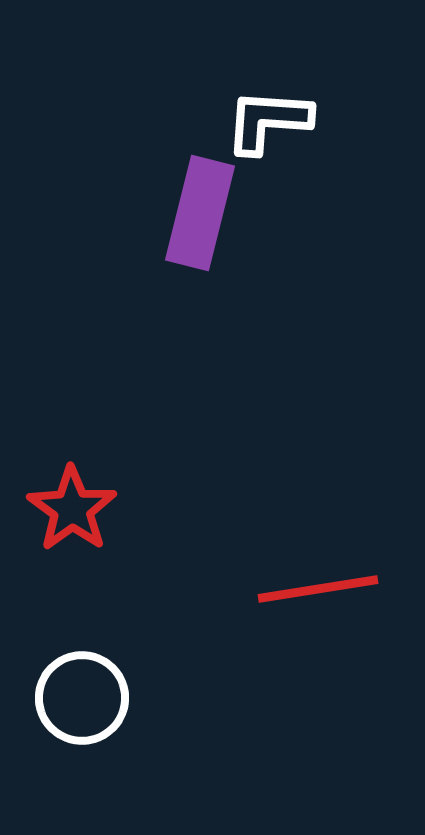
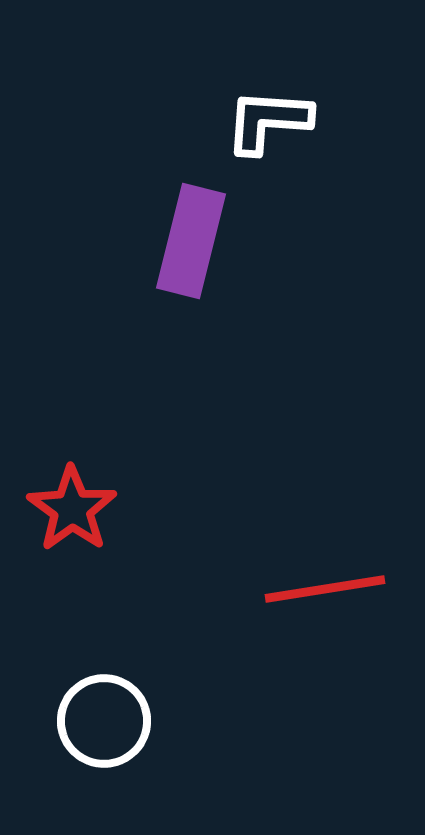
purple rectangle: moved 9 px left, 28 px down
red line: moved 7 px right
white circle: moved 22 px right, 23 px down
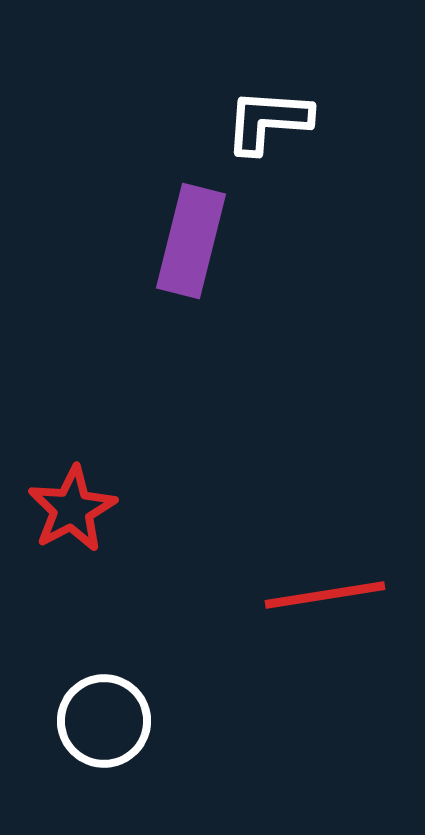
red star: rotated 8 degrees clockwise
red line: moved 6 px down
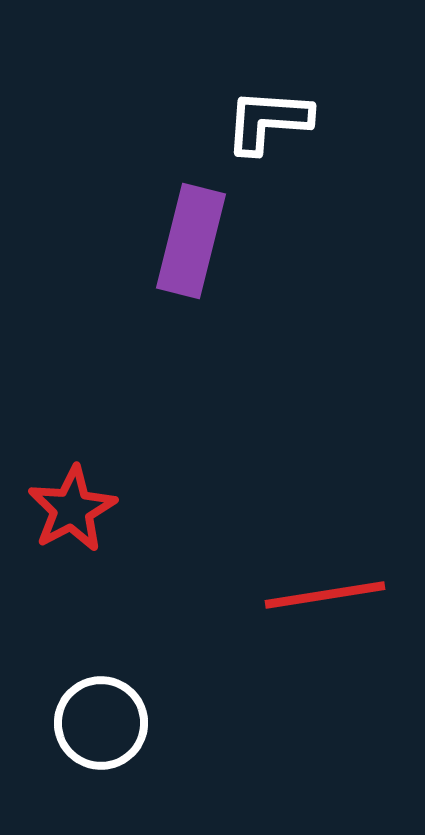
white circle: moved 3 px left, 2 px down
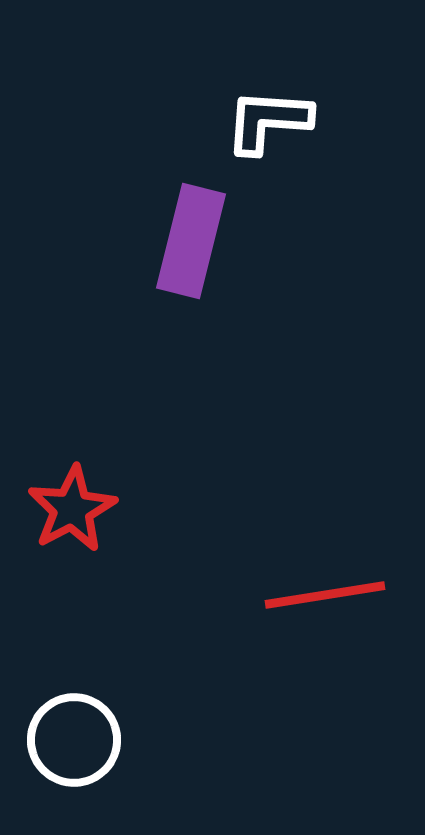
white circle: moved 27 px left, 17 px down
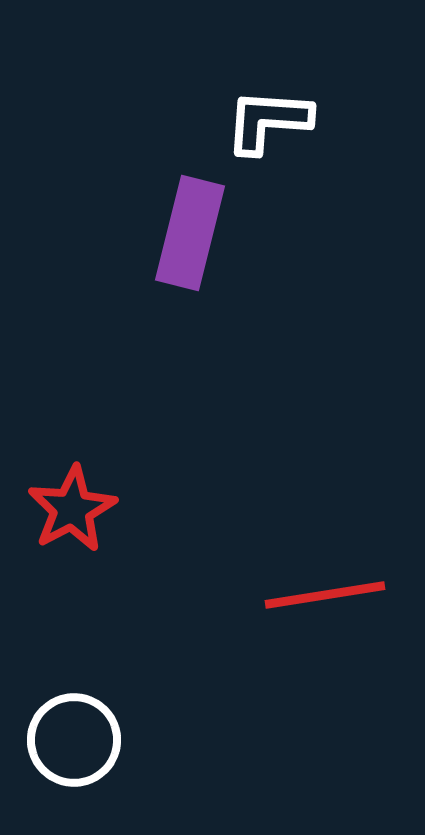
purple rectangle: moved 1 px left, 8 px up
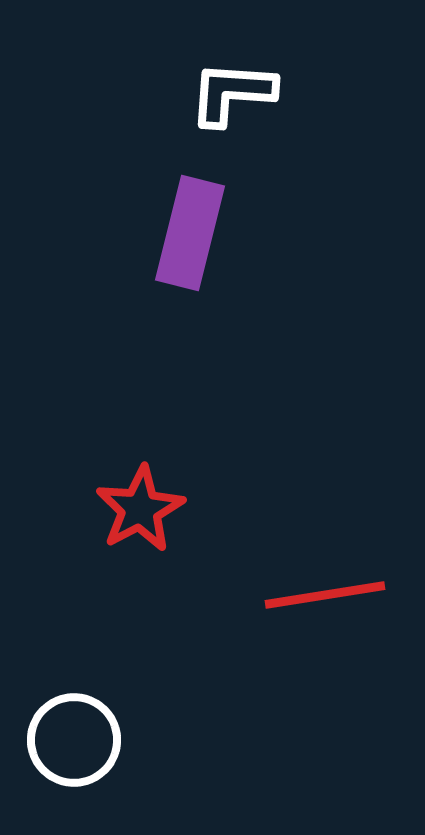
white L-shape: moved 36 px left, 28 px up
red star: moved 68 px right
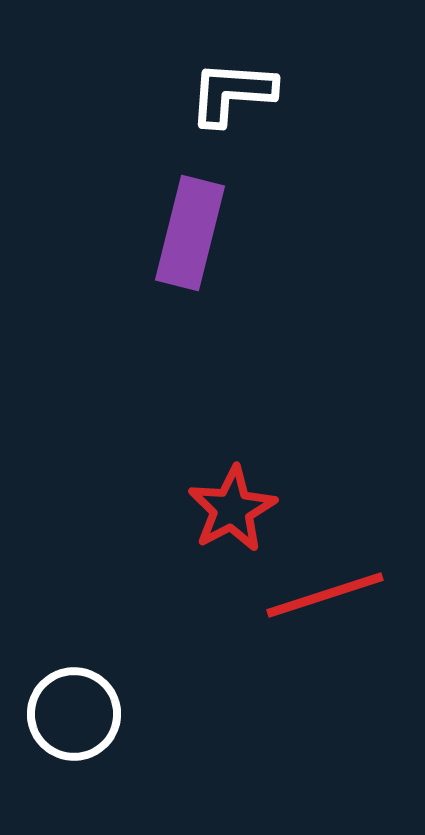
red star: moved 92 px right
red line: rotated 9 degrees counterclockwise
white circle: moved 26 px up
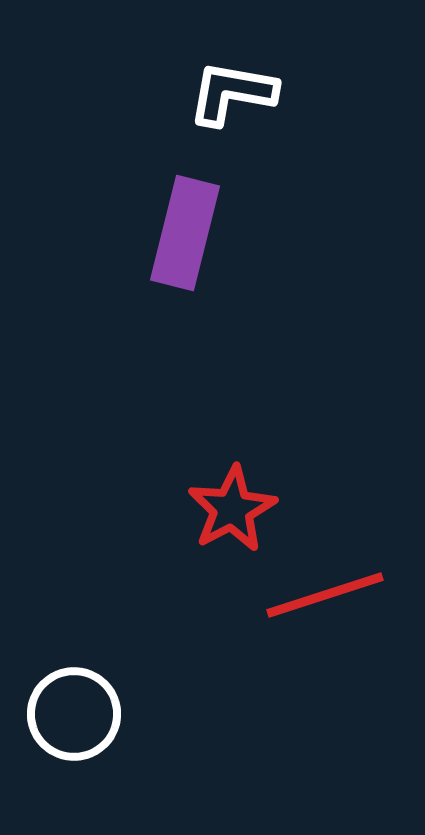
white L-shape: rotated 6 degrees clockwise
purple rectangle: moved 5 px left
